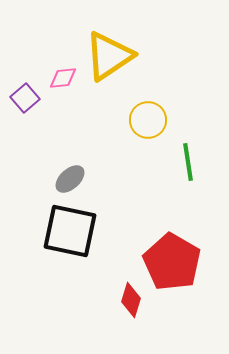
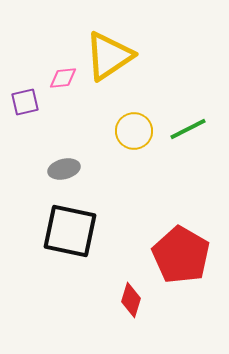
purple square: moved 4 px down; rotated 28 degrees clockwise
yellow circle: moved 14 px left, 11 px down
green line: moved 33 px up; rotated 72 degrees clockwise
gray ellipse: moved 6 px left, 10 px up; rotated 28 degrees clockwise
red pentagon: moved 9 px right, 7 px up
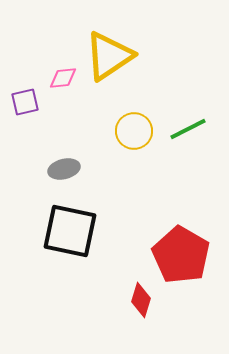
red diamond: moved 10 px right
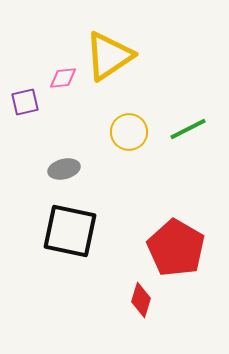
yellow circle: moved 5 px left, 1 px down
red pentagon: moved 5 px left, 7 px up
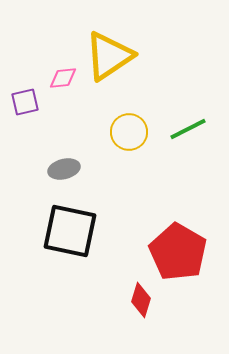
red pentagon: moved 2 px right, 4 px down
